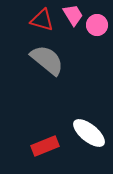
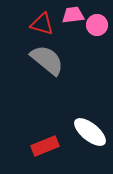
pink trapezoid: rotated 65 degrees counterclockwise
red triangle: moved 4 px down
white ellipse: moved 1 px right, 1 px up
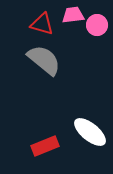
gray semicircle: moved 3 px left
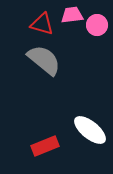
pink trapezoid: moved 1 px left
white ellipse: moved 2 px up
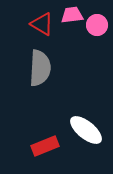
red triangle: rotated 15 degrees clockwise
gray semicircle: moved 4 px left, 8 px down; rotated 54 degrees clockwise
white ellipse: moved 4 px left
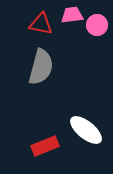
red triangle: moved 1 px left; rotated 20 degrees counterclockwise
gray semicircle: moved 1 px right, 1 px up; rotated 12 degrees clockwise
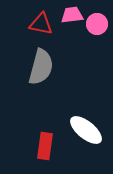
pink circle: moved 1 px up
red rectangle: rotated 60 degrees counterclockwise
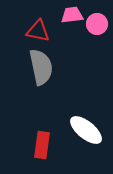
red triangle: moved 3 px left, 7 px down
gray semicircle: rotated 27 degrees counterclockwise
red rectangle: moved 3 px left, 1 px up
